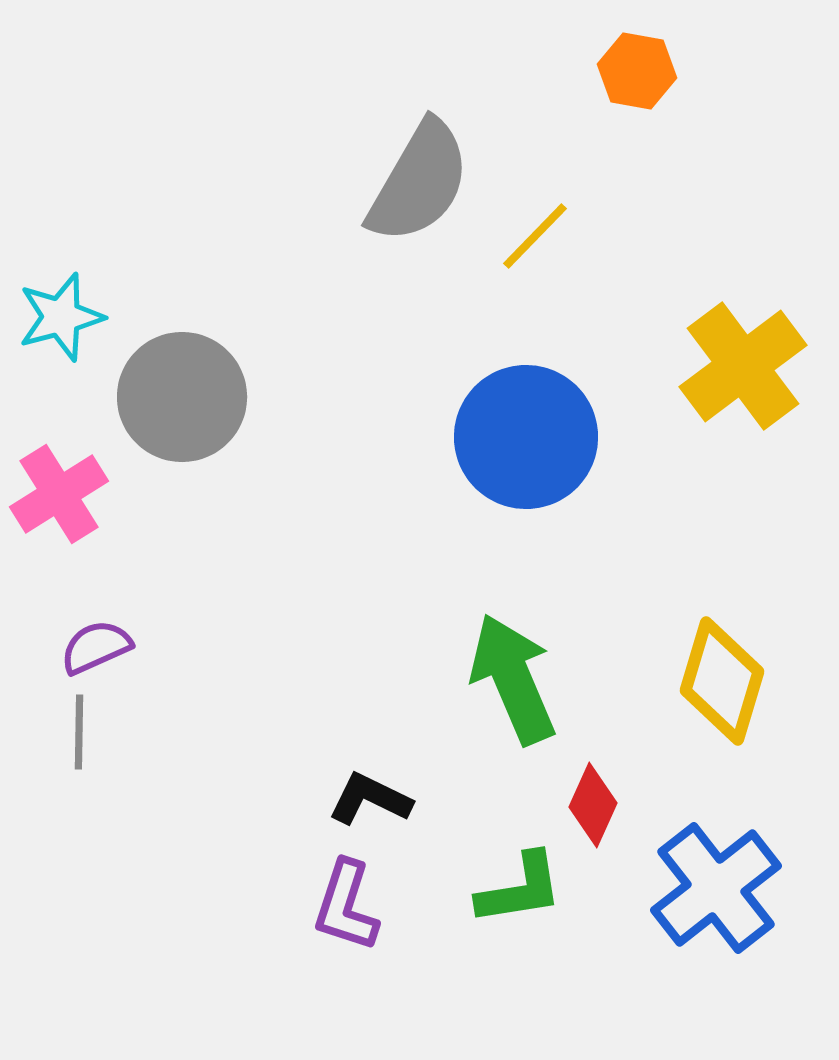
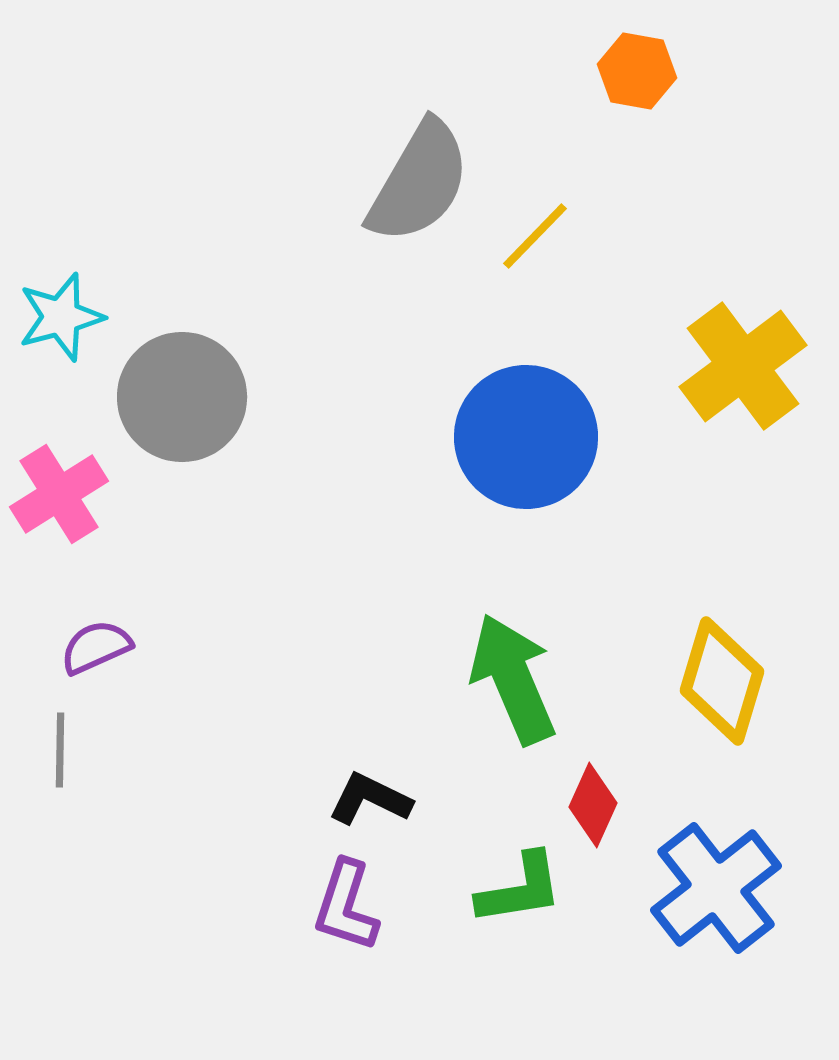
gray line: moved 19 px left, 18 px down
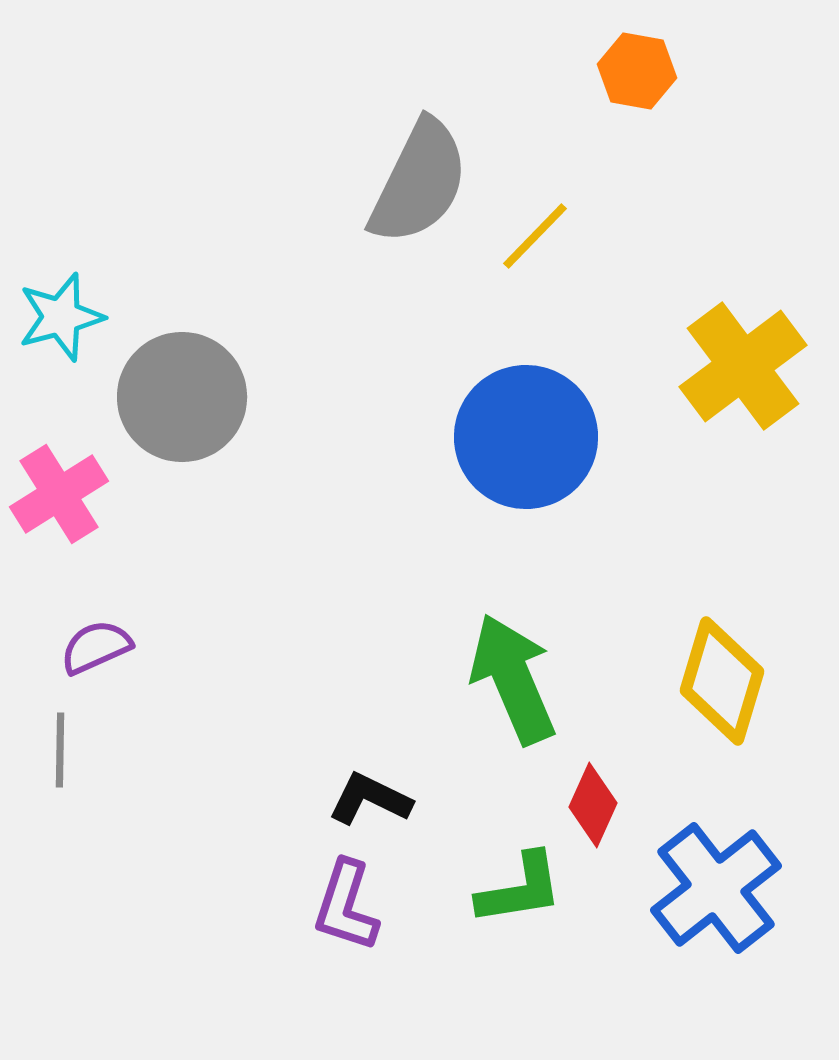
gray semicircle: rotated 4 degrees counterclockwise
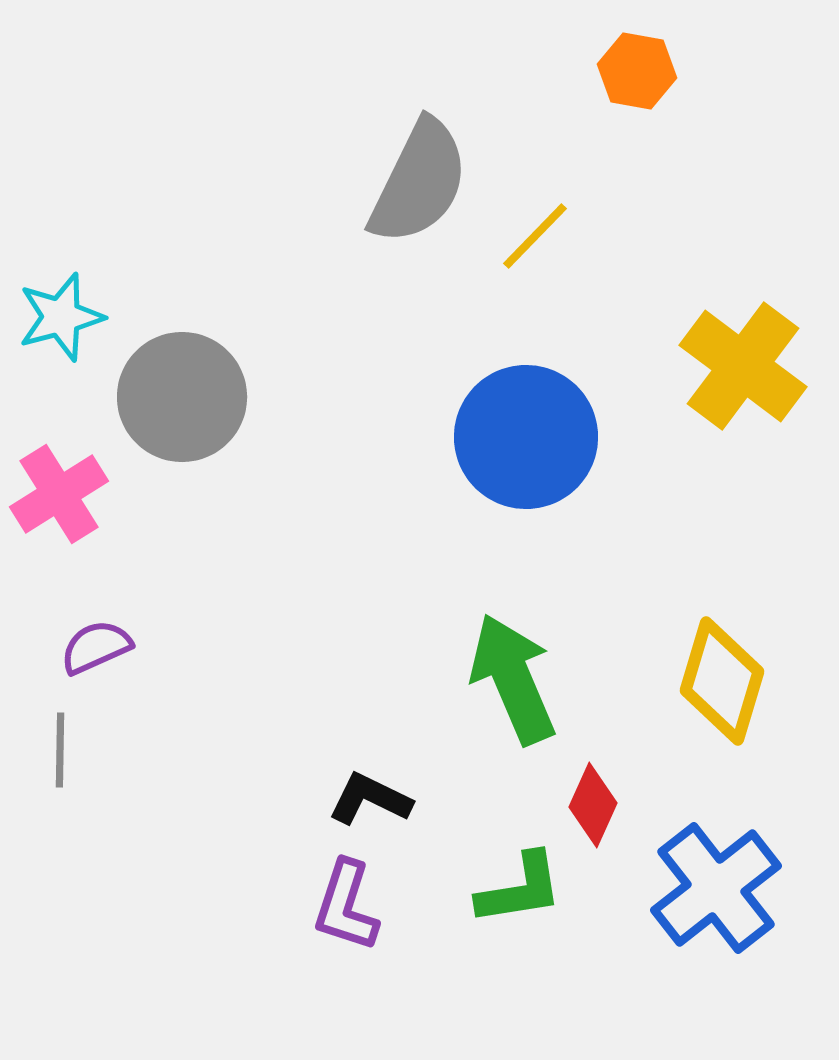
yellow cross: rotated 16 degrees counterclockwise
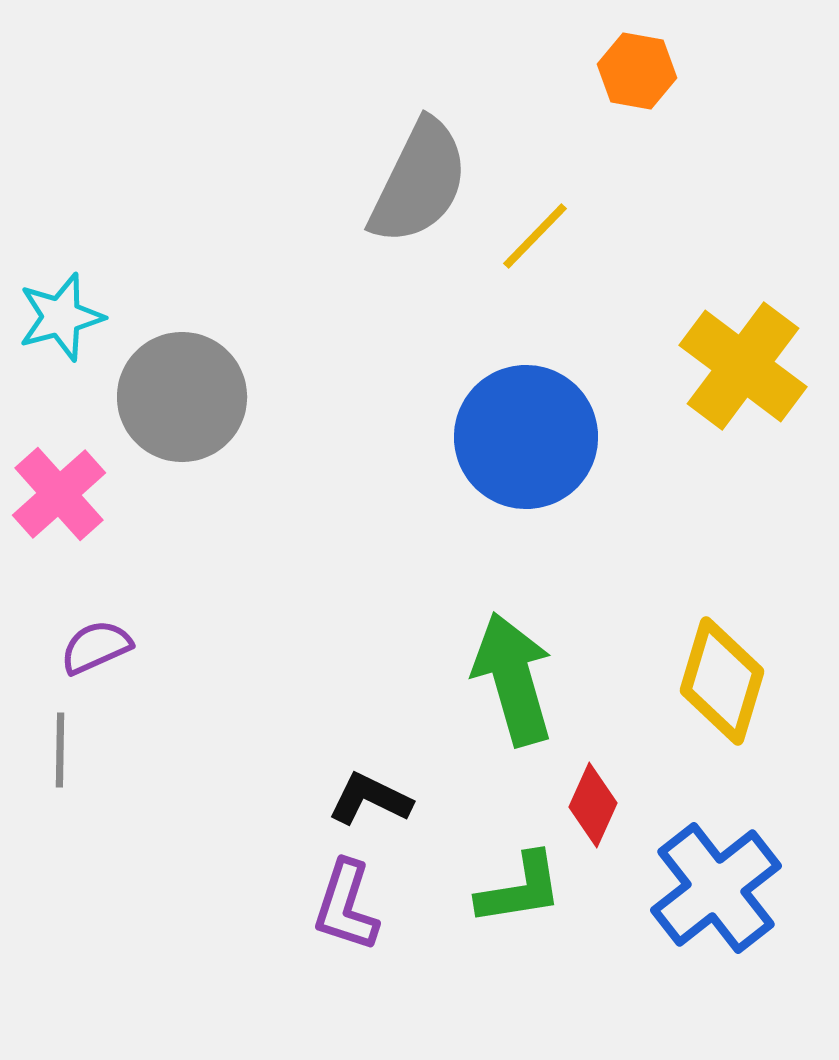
pink cross: rotated 10 degrees counterclockwise
green arrow: rotated 7 degrees clockwise
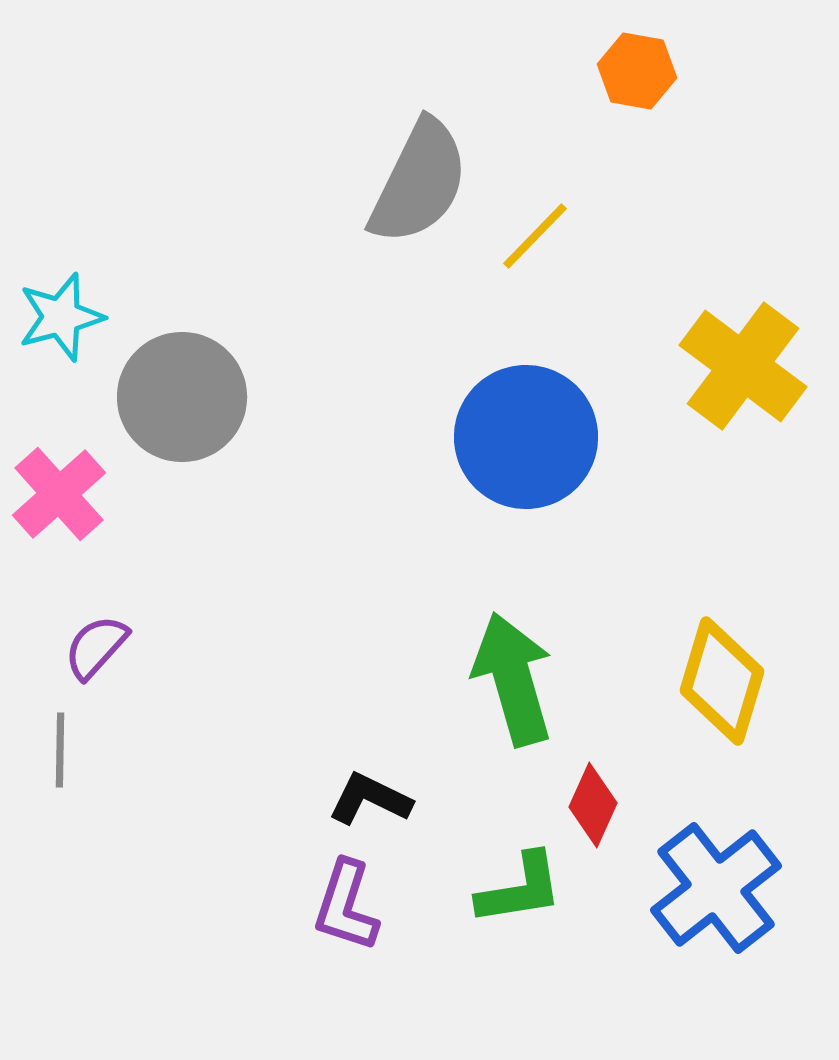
purple semicircle: rotated 24 degrees counterclockwise
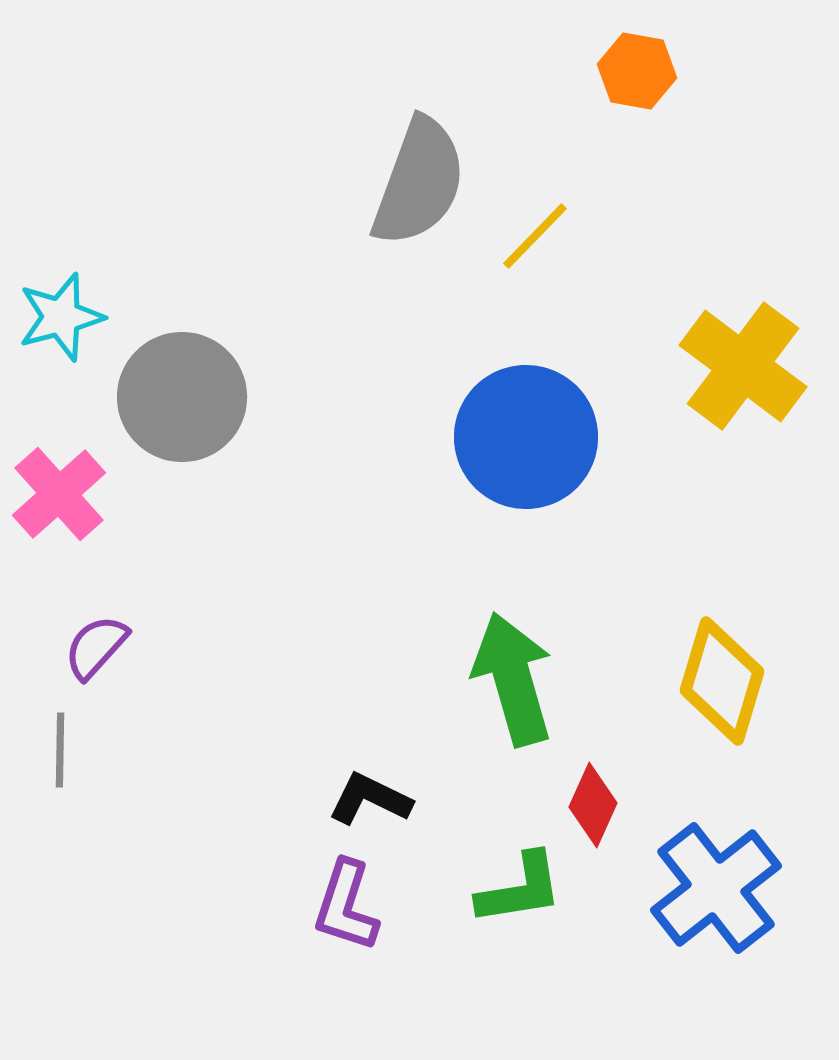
gray semicircle: rotated 6 degrees counterclockwise
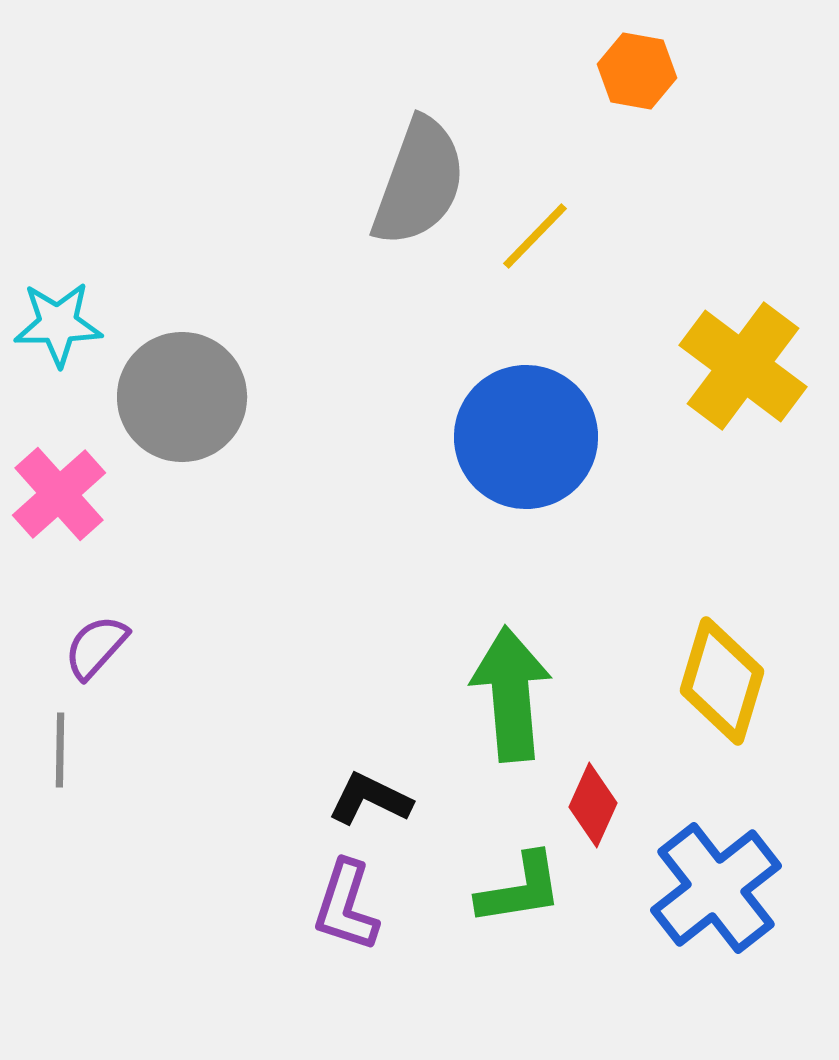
cyan star: moved 3 px left, 7 px down; rotated 14 degrees clockwise
green arrow: moved 2 px left, 15 px down; rotated 11 degrees clockwise
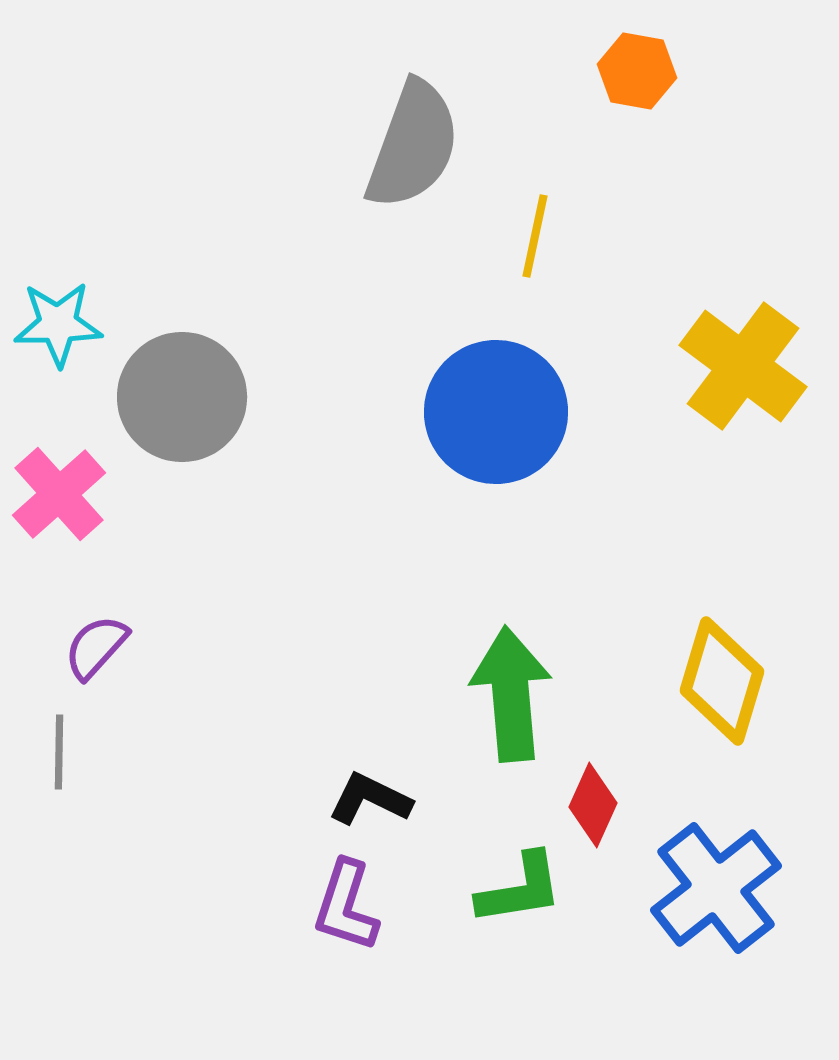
gray semicircle: moved 6 px left, 37 px up
yellow line: rotated 32 degrees counterclockwise
blue circle: moved 30 px left, 25 px up
gray line: moved 1 px left, 2 px down
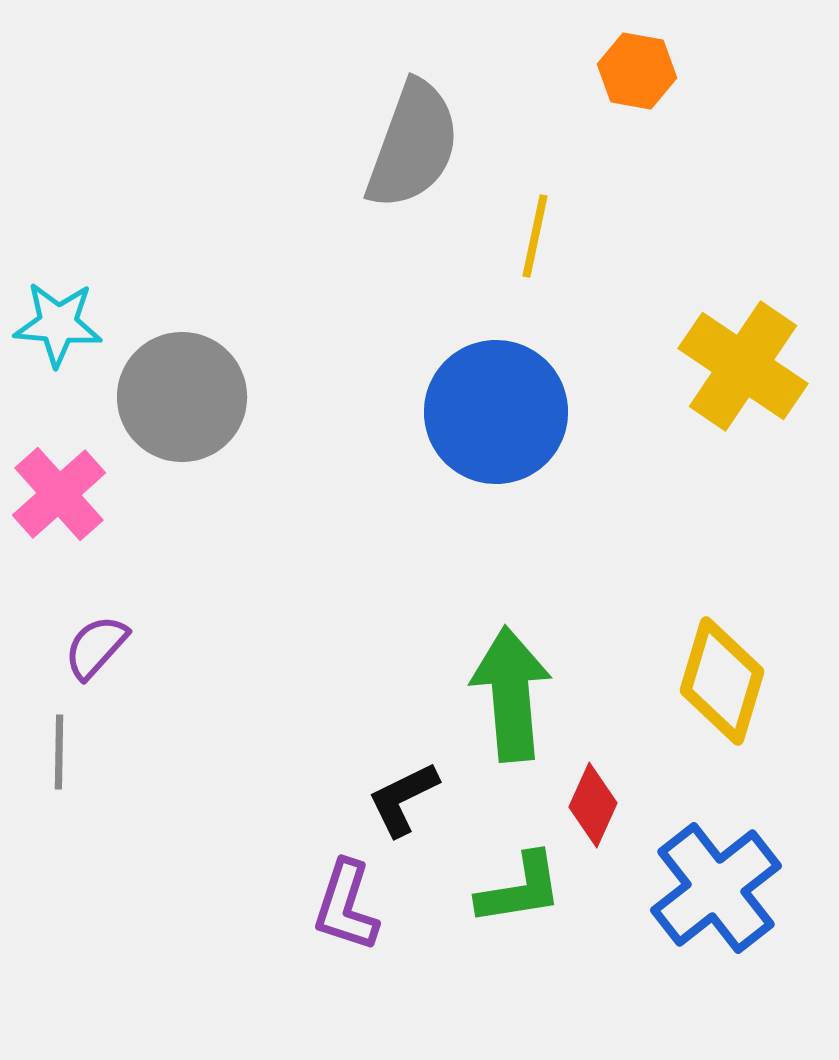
cyan star: rotated 6 degrees clockwise
yellow cross: rotated 3 degrees counterclockwise
black L-shape: moved 33 px right; rotated 52 degrees counterclockwise
